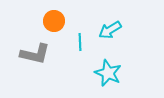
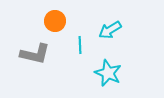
orange circle: moved 1 px right
cyan line: moved 3 px down
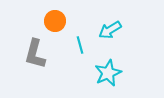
cyan line: rotated 12 degrees counterclockwise
gray L-shape: rotated 92 degrees clockwise
cyan star: rotated 24 degrees clockwise
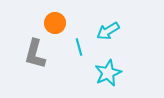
orange circle: moved 2 px down
cyan arrow: moved 2 px left, 1 px down
cyan line: moved 1 px left, 2 px down
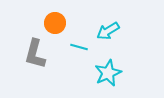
cyan line: rotated 60 degrees counterclockwise
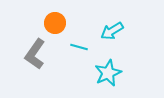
cyan arrow: moved 4 px right
gray L-shape: rotated 20 degrees clockwise
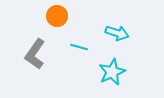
orange circle: moved 2 px right, 7 px up
cyan arrow: moved 5 px right, 2 px down; rotated 130 degrees counterclockwise
cyan star: moved 4 px right, 1 px up
